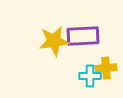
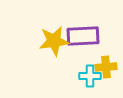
yellow cross: moved 1 px up
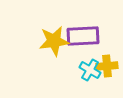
yellow cross: moved 1 px right, 1 px up
cyan cross: moved 6 px up; rotated 30 degrees clockwise
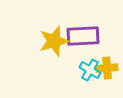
yellow star: rotated 8 degrees counterclockwise
yellow cross: moved 2 px down
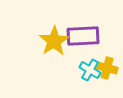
yellow star: rotated 16 degrees counterclockwise
yellow cross: rotated 20 degrees clockwise
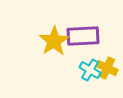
yellow cross: rotated 10 degrees clockwise
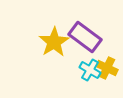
purple rectangle: moved 2 px right, 1 px down; rotated 40 degrees clockwise
yellow star: moved 1 px down
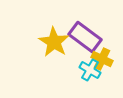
yellow star: rotated 8 degrees counterclockwise
yellow cross: moved 5 px left, 9 px up
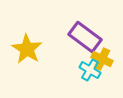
yellow star: moved 27 px left, 7 px down
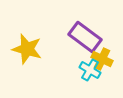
yellow star: rotated 16 degrees counterclockwise
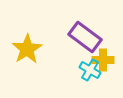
yellow star: rotated 24 degrees clockwise
yellow cross: moved 1 px right, 1 px down; rotated 25 degrees counterclockwise
